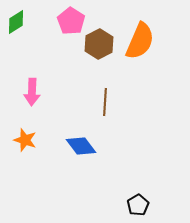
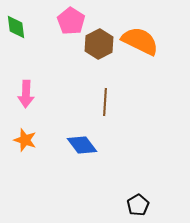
green diamond: moved 5 px down; rotated 65 degrees counterclockwise
orange semicircle: rotated 87 degrees counterclockwise
pink arrow: moved 6 px left, 2 px down
blue diamond: moved 1 px right, 1 px up
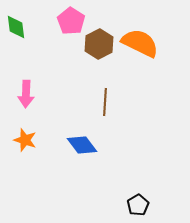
orange semicircle: moved 2 px down
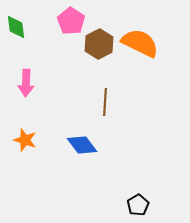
pink arrow: moved 11 px up
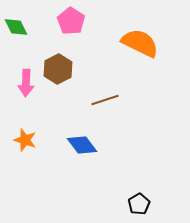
green diamond: rotated 20 degrees counterclockwise
brown hexagon: moved 41 px left, 25 px down
brown line: moved 2 px up; rotated 68 degrees clockwise
black pentagon: moved 1 px right, 1 px up
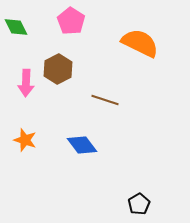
brown line: rotated 36 degrees clockwise
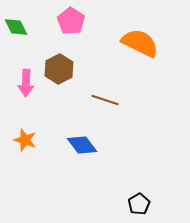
brown hexagon: moved 1 px right
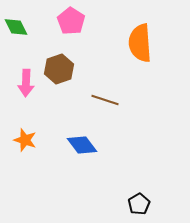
orange semicircle: rotated 120 degrees counterclockwise
brown hexagon: rotated 8 degrees clockwise
